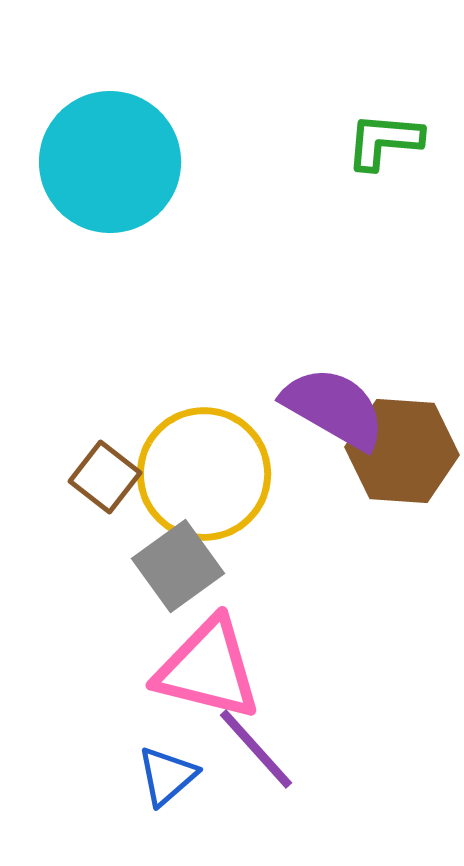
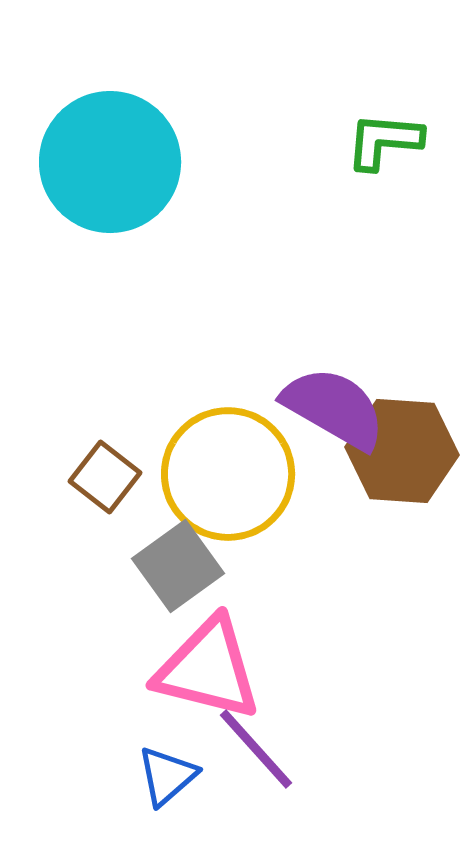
yellow circle: moved 24 px right
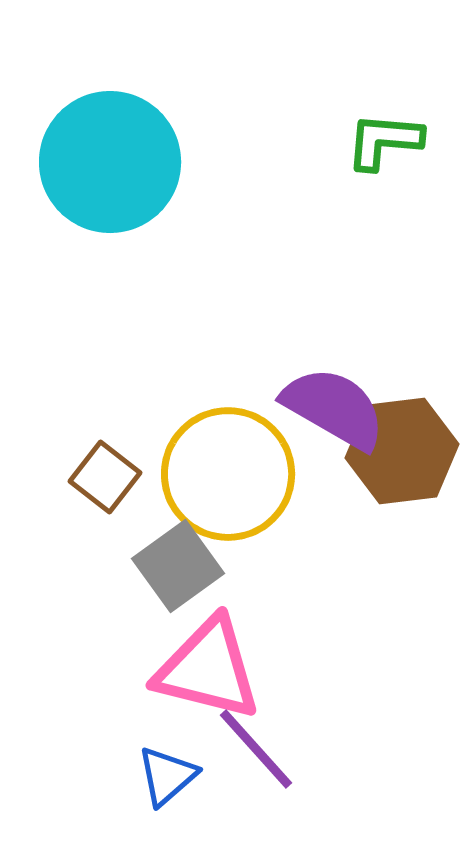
brown hexagon: rotated 11 degrees counterclockwise
